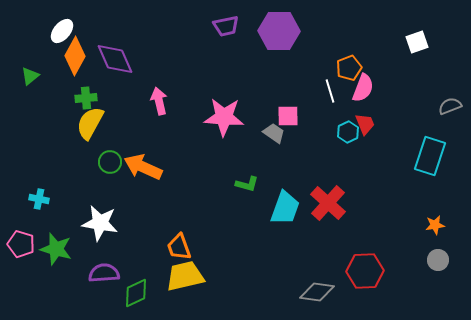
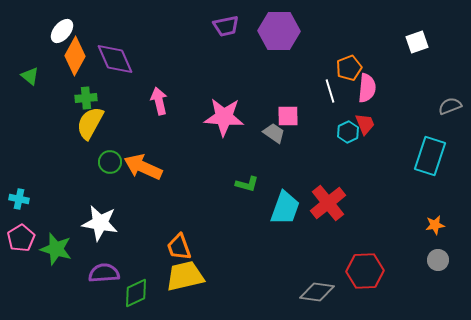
green triangle: rotated 42 degrees counterclockwise
pink semicircle: moved 4 px right; rotated 16 degrees counterclockwise
cyan cross: moved 20 px left
red cross: rotated 9 degrees clockwise
pink pentagon: moved 6 px up; rotated 24 degrees clockwise
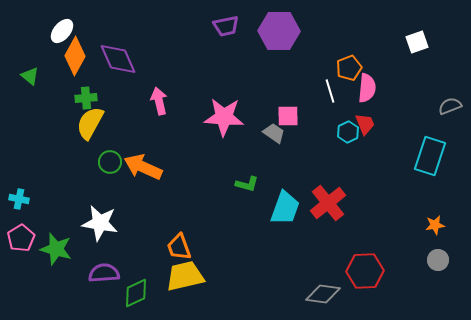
purple diamond: moved 3 px right
gray diamond: moved 6 px right, 2 px down
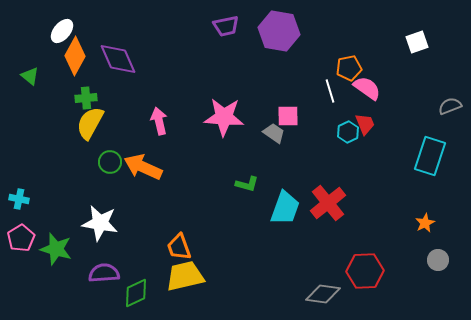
purple hexagon: rotated 9 degrees clockwise
orange pentagon: rotated 10 degrees clockwise
pink semicircle: rotated 60 degrees counterclockwise
pink arrow: moved 20 px down
orange star: moved 10 px left, 2 px up; rotated 18 degrees counterclockwise
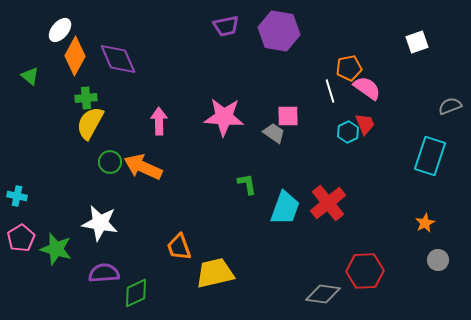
white ellipse: moved 2 px left, 1 px up
pink arrow: rotated 12 degrees clockwise
green L-shape: rotated 115 degrees counterclockwise
cyan cross: moved 2 px left, 3 px up
yellow trapezoid: moved 30 px right, 3 px up
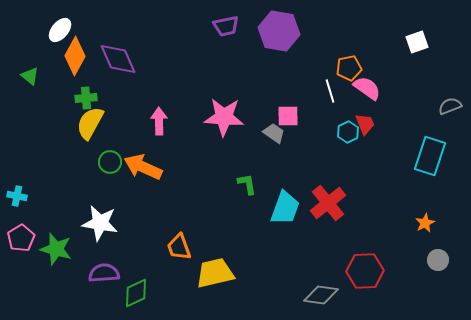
gray diamond: moved 2 px left, 1 px down
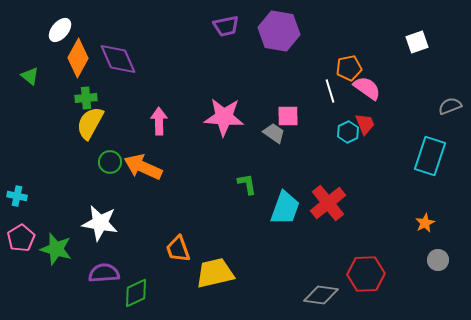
orange diamond: moved 3 px right, 2 px down
orange trapezoid: moved 1 px left, 2 px down
red hexagon: moved 1 px right, 3 px down
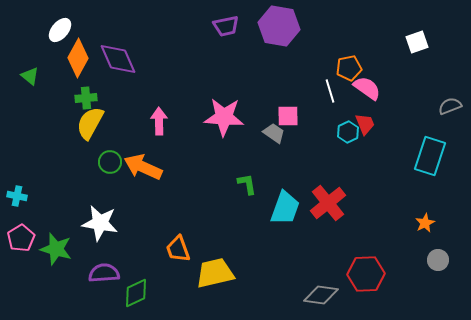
purple hexagon: moved 5 px up
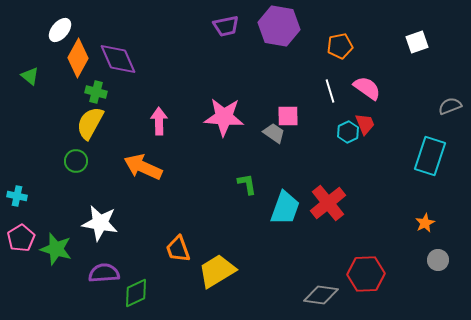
orange pentagon: moved 9 px left, 22 px up
green cross: moved 10 px right, 6 px up; rotated 20 degrees clockwise
green circle: moved 34 px left, 1 px up
yellow trapezoid: moved 2 px right, 2 px up; rotated 18 degrees counterclockwise
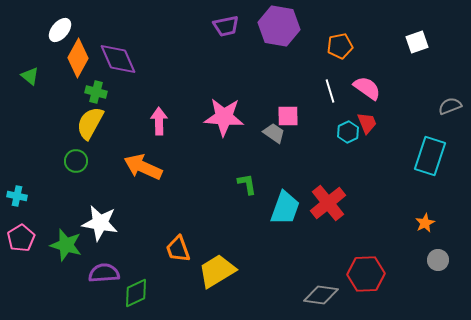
red trapezoid: moved 2 px right, 1 px up
green star: moved 10 px right, 4 px up
